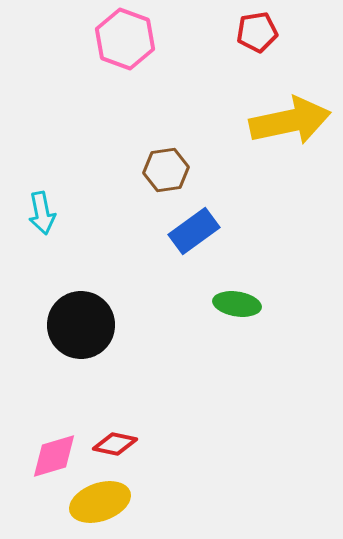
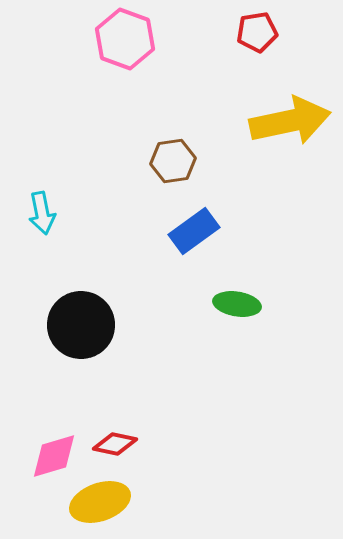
brown hexagon: moved 7 px right, 9 px up
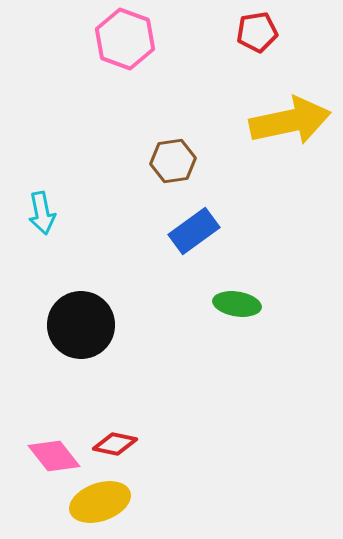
pink diamond: rotated 68 degrees clockwise
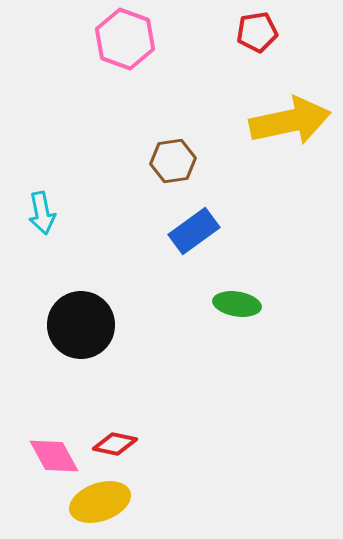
pink diamond: rotated 10 degrees clockwise
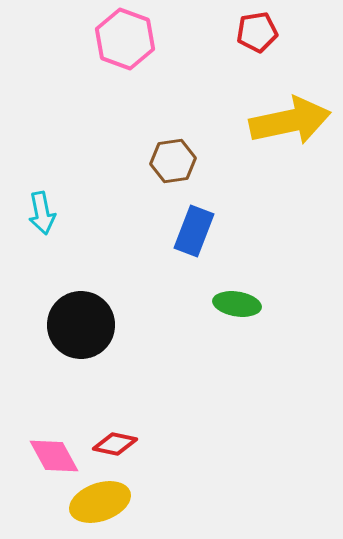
blue rectangle: rotated 33 degrees counterclockwise
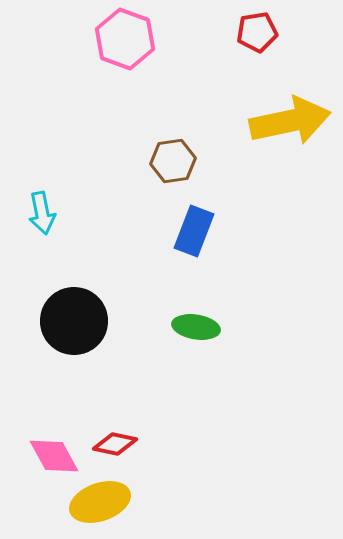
green ellipse: moved 41 px left, 23 px down
black circle: moved 7 px left, 4 px up
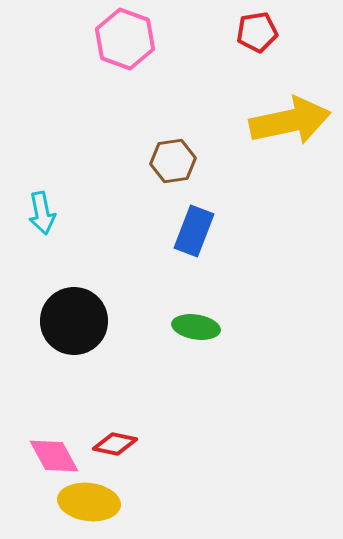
yellow ellipse: moved 11 px left; rotated 26 degrees clockwise
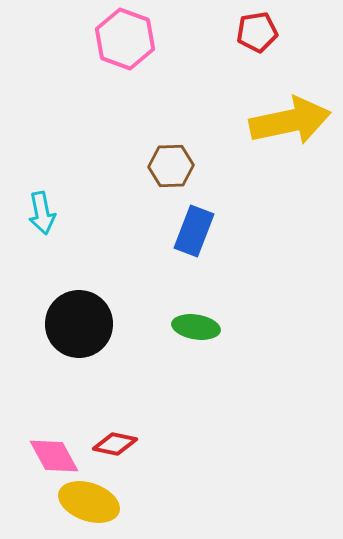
brown hexagon: moved 2 px left, 5 px down; rotated 6 degrees clockwise
black circle: moved 5 px right, 3 px down
yellow ellipse: rotated 12 degrees clockwise
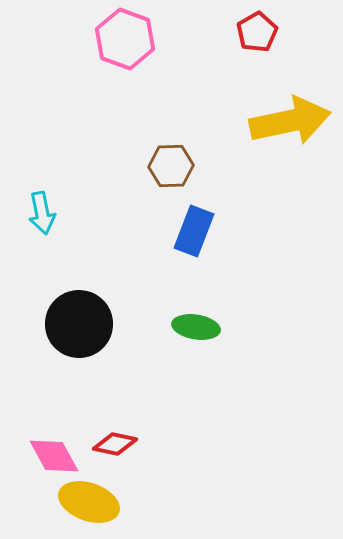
red pentagon: rotated 21 degrees counterclockwise
